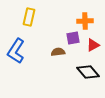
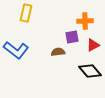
yellow rectangle: moved 3 px left, 4 px up
purple square: moved 1 px left, 1 px up
blue L-shape: moved 1 px up; rotated 85 degrees counterclockwise
black diamond: moved 2 px right, 1 px up
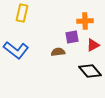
yellow rectangle: moved 4 px left
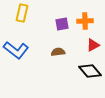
purple square: moved 10 px left, 13 px up
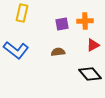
black diamond: moved 3 px down
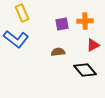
yellow rectangle: rotated 36 degrees counterclockwise
blue L-shape: moved 11 px up
black diamond: moved 5 px left, 4 px up
